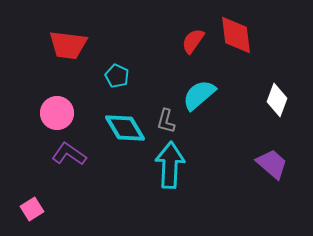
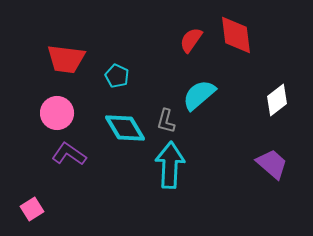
red semicircle: moved 2 px left, 1 px up
red trapezoid: moved 2 px left, 14 px down
white diamond: rotated 32 degrees clockwise
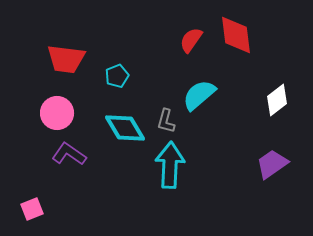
cyan pentagon: rotated 25 degrees clockwise
purple trapezoid: rotated 76 degrees counterclockwise
pink square: rotated 10 degrees clockwise
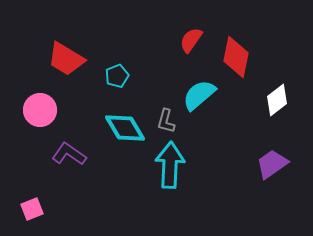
red diamond: moved 22 px down; rotated 18 degrees clockwise
red trapezoid: rotated 24 degrees clockwise
pink circle: moved 17 px left, 3 px up
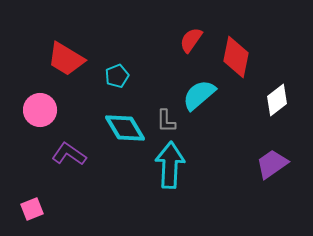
gray L-shape: rotated 15 degrees counterclockwise
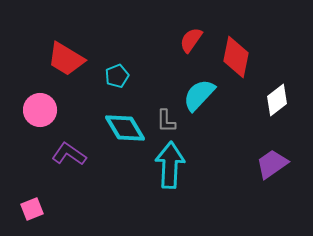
cyan semicircle: rotated 6 degrees counterclockwise
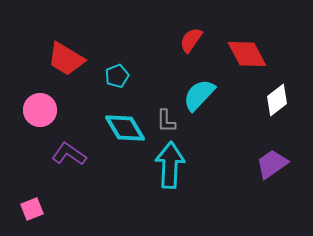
red diamond: moved 11 px right, 3 px up; rotated 39 degrees counterclockwise
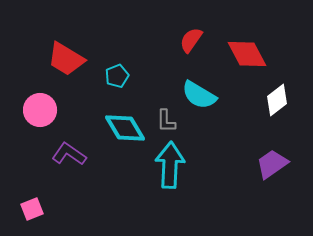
cyan semicircle: rotated 102 degrees counterclockwise
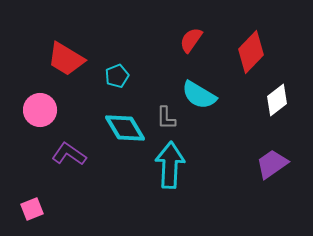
red diamond: moved 4 px right, 2 px up; rotated 72 degrees clockwise
gray L-shape: moved 3 px up
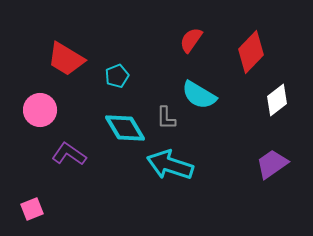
cyan arrow: rotated 75 degrees counterclockwise
